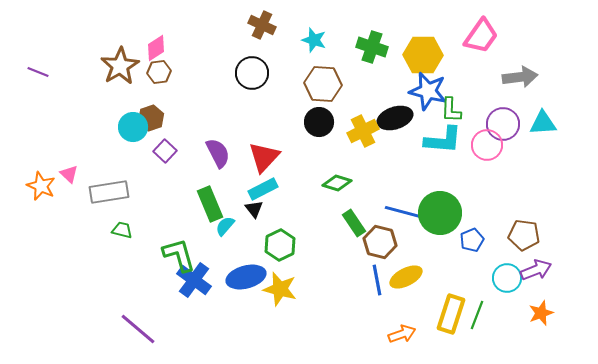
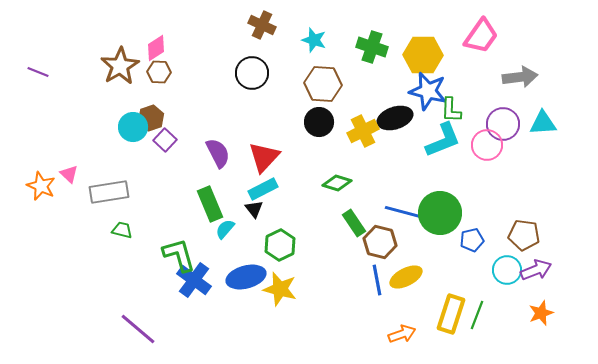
brown hexagon at (159, 72): rotated 10 degrees clockwise
cyan L-shape at (443, 140): rotated 27 degrees counterclockwise
purple square at (165, 151): moved 11 px up
cyan semicircle at (225, 226): moved 3 px down
blue pentagon at (472, 240): rotated 10 degrees clockwise
cyan circle at (507, 278): moved 8 px up
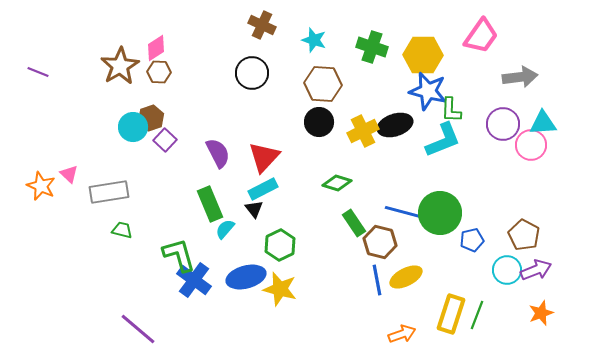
black ellipse at (395, 118): moved 7 px down
pink circle at (487, 145): moved 44 px right
brown pentagon at (524, 235): rotated 20 degrees clockwise
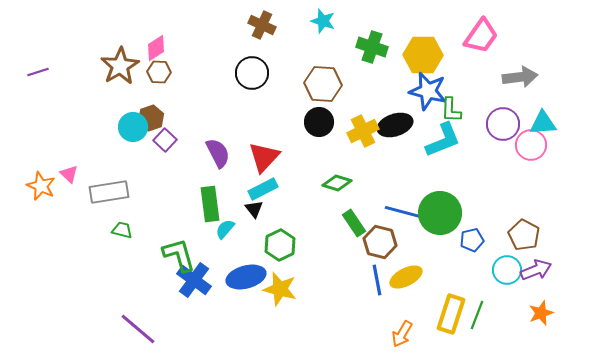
cyan star at (314, 40): moved 9 px right, 19 px up
purple line at (38, 72): rotated 40 degrees counterclockwise
green rectangle at (210, 204): rotated 16 degrees clockwise
orange arrow at (402, 334): rotated 140 degrees clockwise
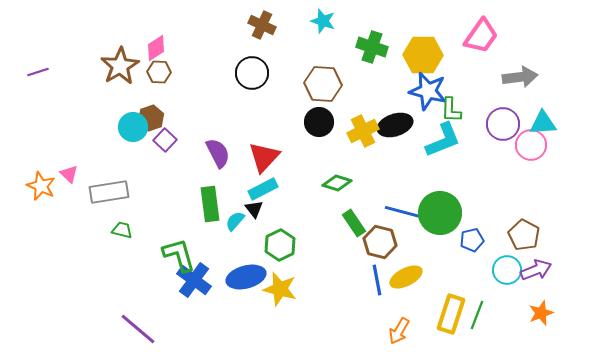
cyan semicircle at (225, 229): moved 10 px right, 8 px up
orange arrow at (402, 334): moved 3 px left, 3 px up
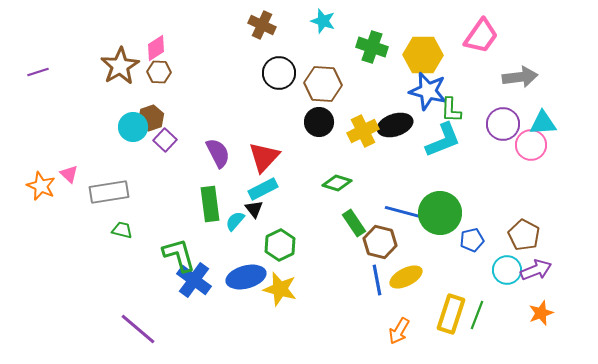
black circle at (252, 73): moved 27 px right
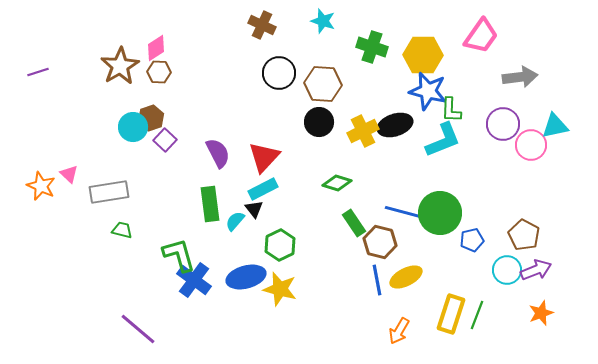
cyan triangle at (543, 123): moved 12 px right, 3 px down; rotated 8 degrees counterclockwise
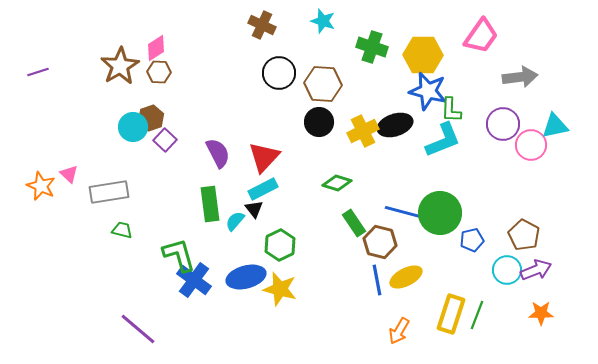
orange star at (541, 313): rotated 20 degrees clockwise
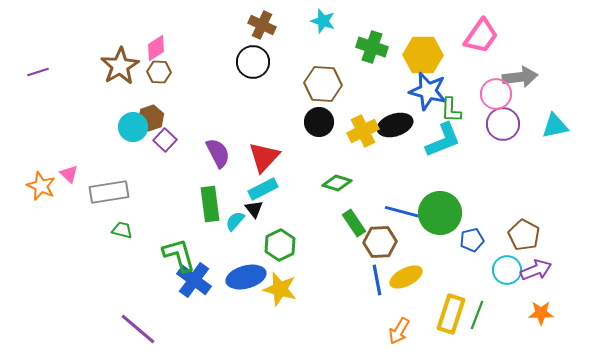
black circle at (279, 73): moved 26 px left, 11 px up
pink circle at (531, 145): moved 35 px left, 51 px up
brown hexagon at (380, 242): rotated 16 degrees counterclockwise
